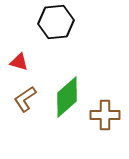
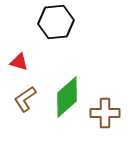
brown cross: moved 2 px up
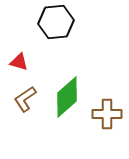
brown cross: moved 2 px right, 1 px down
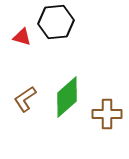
red triangle: moved 3 px right, 25 px up
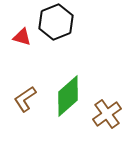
black hexagon: rotated 16 degrees counterclockwise
green diamond: moved 1 px right, 1 px up
brown cross: rotated 36 degrees counterclockwise
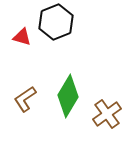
green diamond: rotated 18 degrees counterclockwise
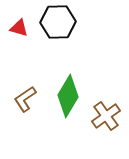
black hexagon: moved 2 px right; rotated 20 degrees clockwise
red triangle: moved 3 px left, 9 px up
brown cross: moved 1 px left, 2 px down
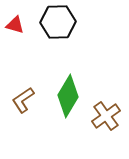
red triangle: moved 4 px left, 3 px up
brown L-shape: moved 2 px left, 1 px down
